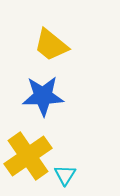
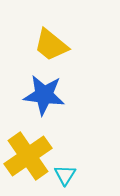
blue star: moved 1 px right, 1 px up; rotated 9 degrees clockwise
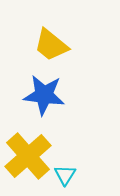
yellow cross: rotated 6 degrees counterclockwise
